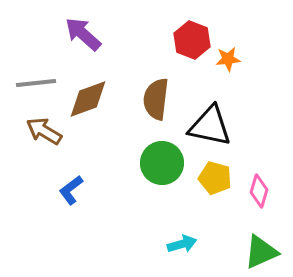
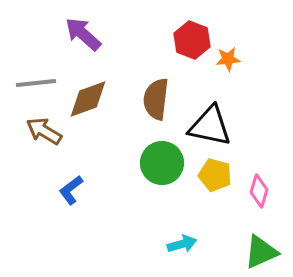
yellow pentagon: moved 3 px up
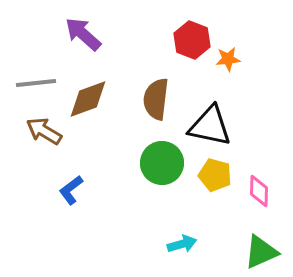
pink diamond: rotated 16 degrees counterclockwise
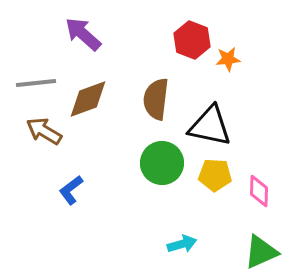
yellow pentagon: rotated 12 degrees counterclockwise
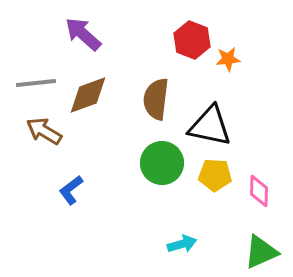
brown diamond: moved 4 px up
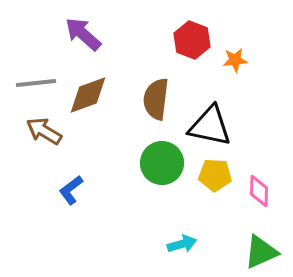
orange star: moved 7 px right, 1 px down
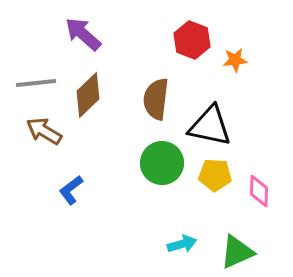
brown diamond: rotated 24 degrees counterclockwise
green triangle: moved 24 px left
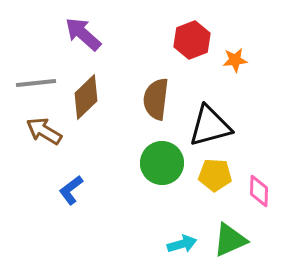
red hexagon: rotated 18 degrees clockwise
brown diamond: moved 2 px left, 2 px down
black triangle: rotated 27 degrees counterclockwise
green triangle: moved 7 px left, 12 px up
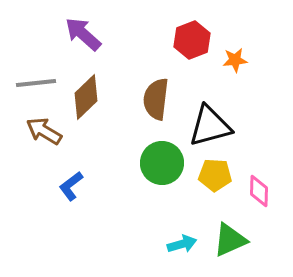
blue L-shape: moved 4 px up
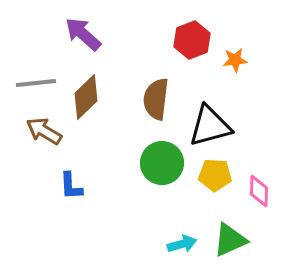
blue L-shape: rotated 56 degrees counterclockwise
